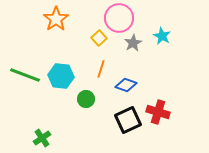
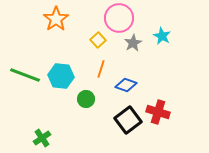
yellow square: moved 1 px left, 2 px down
black square: rotated 12 degrees counterclockwise
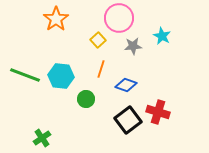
gray star: moved 3 px down; rotated 24 degrees clockwise
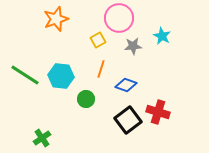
orange star: rotated 15 degrees clockwise
yellow square: rotated 14 degrees clockwise
green line: rotated 12 degrees clockwise
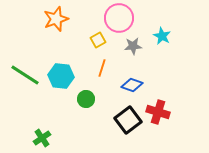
orange line: moved 1 px right, 1 px up
blue diamond: moved 6 px right
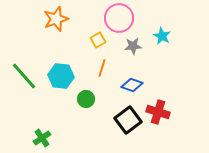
green line: moved 1 px left, 1 px down; rotated 16 degrees clockwise
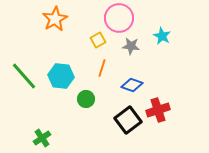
orange star: moved 1 px left; rotated 10 degrees counterclockwise
gray star: moved 2 px left; rotated 12 degrees clockwise
red cross: moved 2 px up; rotated 35 degrees counterclockwise
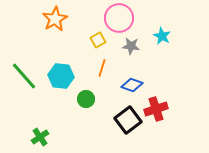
red cross: moved 2 px left, 1 px up
green cross: moved 2 px left, 1 px up
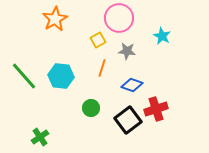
gray star: moved 4 px left, 5 px down
green circle: moved 5 px right, 9 px down
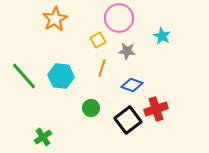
green cross: moved 3 px right
